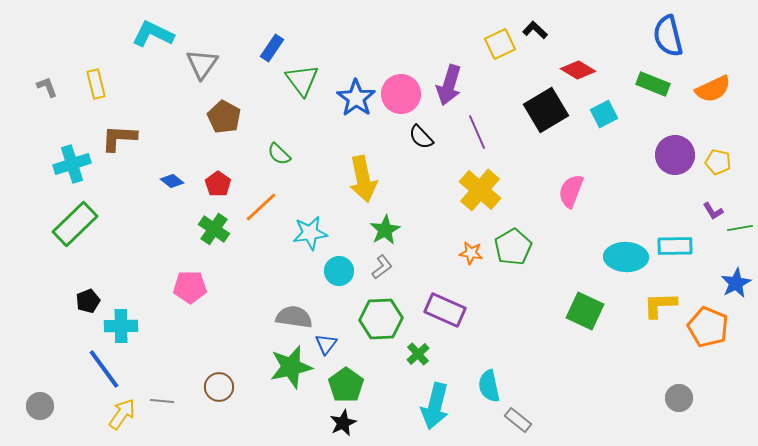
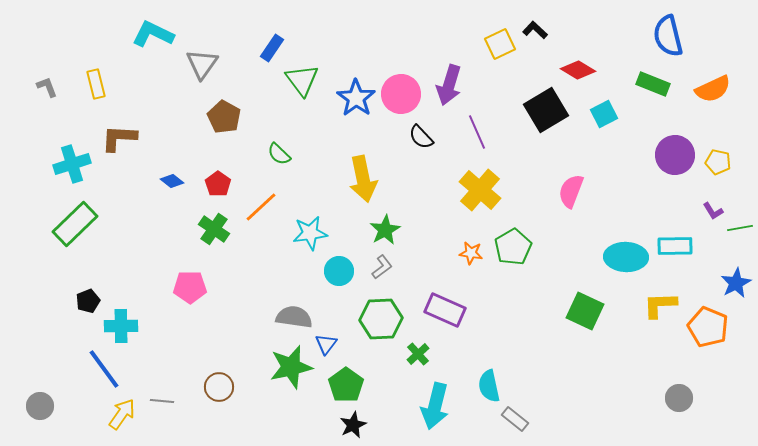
gray rectangle at (518, 420): moved 3 px left, 1 px up
black star at (343, 423): moved 10 px right, 2 px down
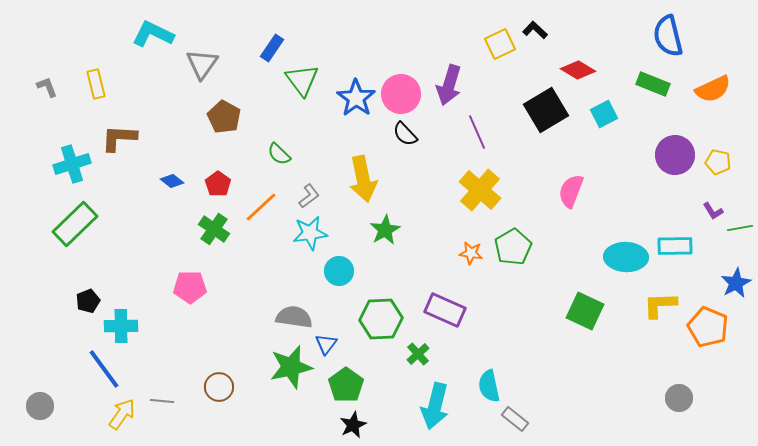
black semicircle at (421, 137): moved 16 px left, 3 px up
gray L-shape at (382, 267): moved 73 px left, 71 px up
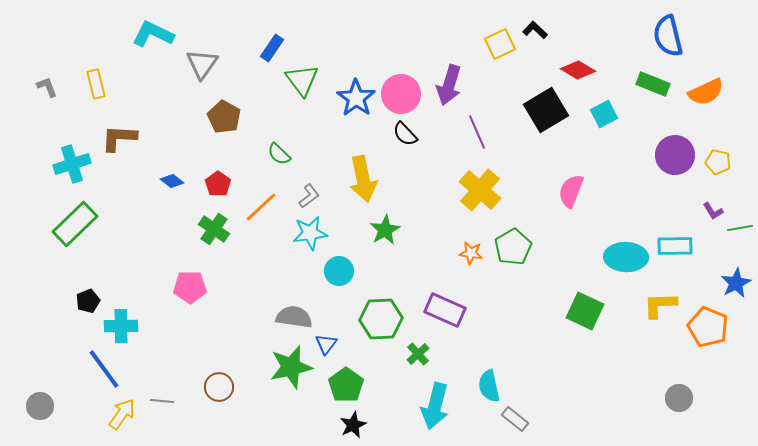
orange semicircle at (713, 89): moved 7 px left, 3 px down
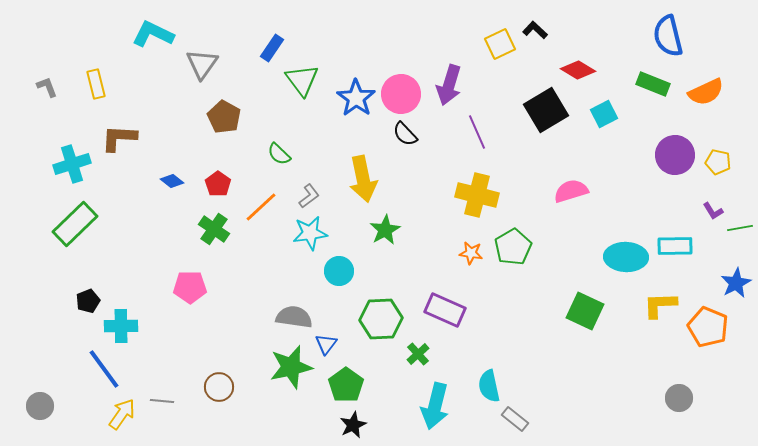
yellow cross at (480, 190): moved 3 px left, 5 px down; rotated 27 degrees counterclockwise
pink semicircle at (571, 191): rotated 52 degrees clockwise
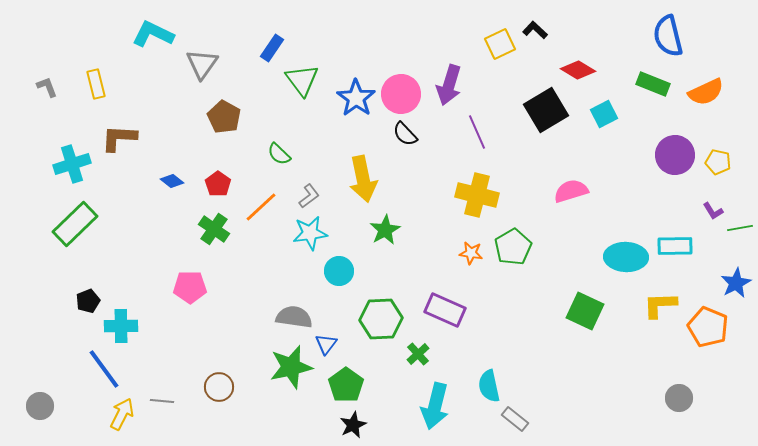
yellow arrow at (122, 414): rotated 8 degrees counterclockwise
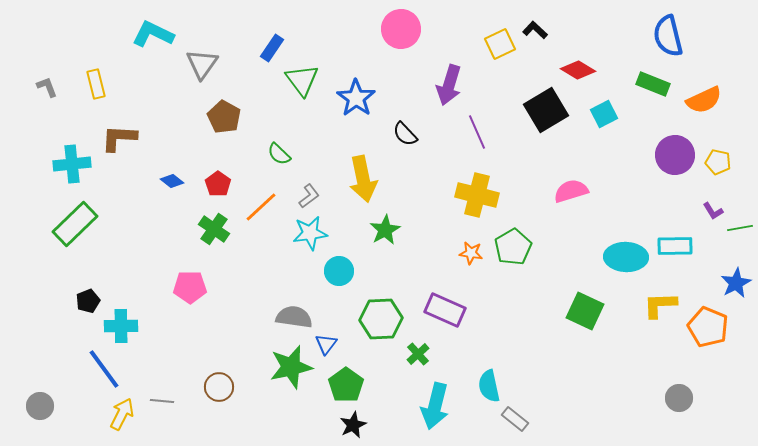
orange semicircle at (706, 92): moved 2 px left, 8 px down
pink circle at (401, 94): moved 65 px up
cyan cross at (72, 164): rotated 12 degrees clockwise
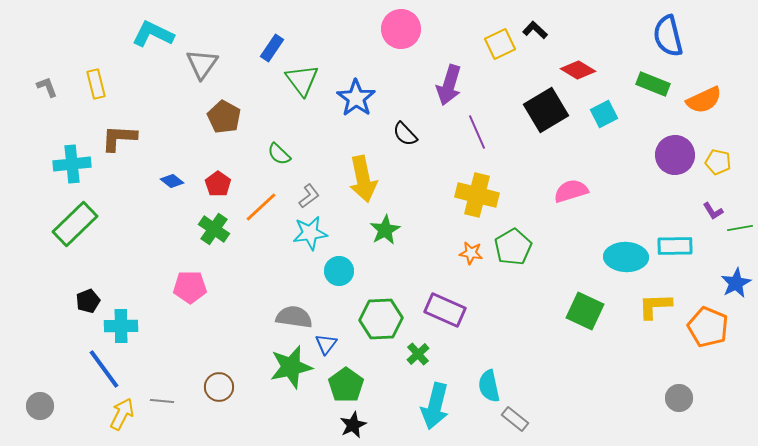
yellow L-shape at (660, 305): moved 5 px left, 1 px down
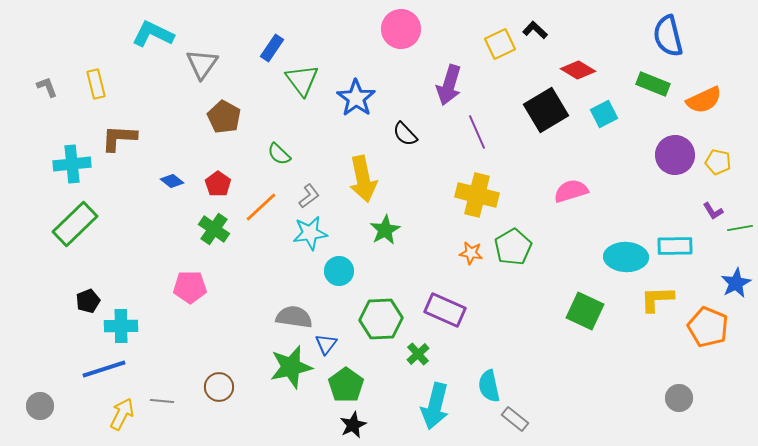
yellow L-shape at (655, 306): moved 2 px right, 7 px up
blue line at (104, 369): rotated 72 degrees counterclockwise
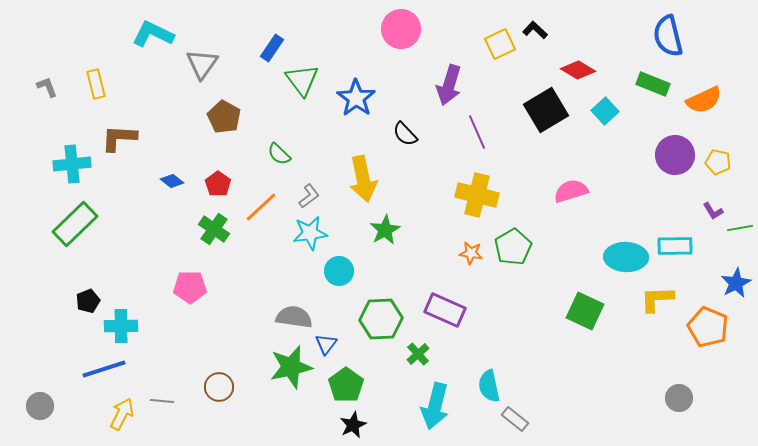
cyan square at (604, 114): moved 1 px right, 3 px up; rotated 16 degrees counterclockwise
